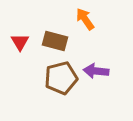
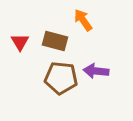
orange arrow: moved 2 px left, 1 px down
brown pentagon: rotated 20 degrees clockwise
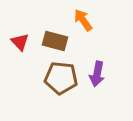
red triangle: rotated 12 degrees counterclockwise
purple arrow: moved 1 px right, 3 px down; rotated 85 degrees counterclockwise
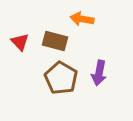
orange arrow: moved 1 px left, 1 px up; rotated 45 degrees counterclockwise
purple arrow: moved 2 px right, 1 px up
brown pentagon: rotated 24 degrees clockwise
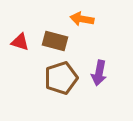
red triangle: rotated 30 degrees counterclockwise
brown pentagon: rotated 24 degrees clockwise
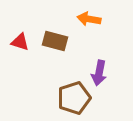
orange arrow: moved 7 px right
brown pentagon: moved 13 px right, 20 px down
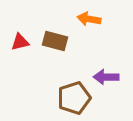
red triangle: rotated 30 degrees counterclockwise
purple arrow: moved 7 px right, 4 px down; rotated 80 degrees clockwise
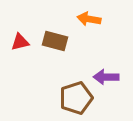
brown pentagon: moved 2 px right
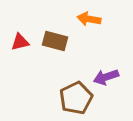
purple arrow: rotated 20 degrees counterclockwise
brown pentagon: rotated 8 degrees counterclockwise
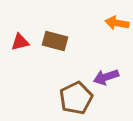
orange arrow: moved 28 px right, 4 px down
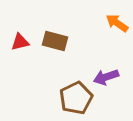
orange arrow: rotated 25 degrees clockwise
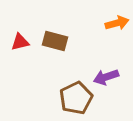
orange arrow: rotated 130 degrees clockwise
